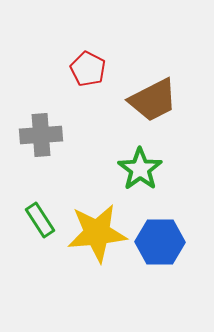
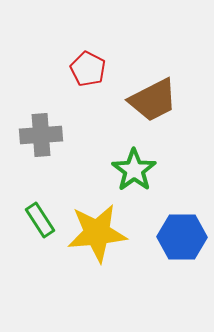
green star: moved 6 px left, 1 px down
blue hexagon: moved 22 px right, 5 px up
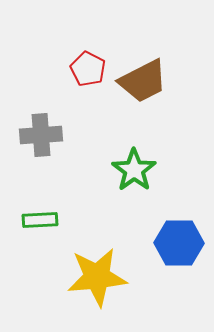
brown trapezoid: moved 10 px left, 19 px up
green rectangle: rotated 60 degrees counterclockwise
yellow star: moved 44 px down
blue hexagon: moved 3 px left, 6 px down
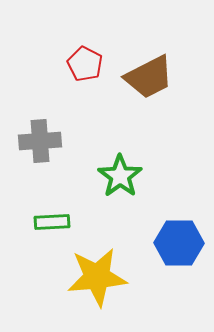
red pentagon: moved 3 px left, 5 px up
brown trapezoid: moved 6 px right, 4 px up
gray cross: moved 1 px left, 6 px down
green star: moved 14 px left, 6 px down
green rectangle: moved 12 px right, 2 px down
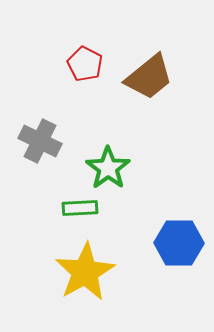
brown trapezoid: rotated 12 degrees counterclockwise
gray cross: rotated 30 degrees clockwise
green star: moved 12 px left, 8 px up
green rectangle: moved 28 px right, 14 px up
yellow star: moved 12 px left, 5 px up; rotated 24 degrees counterclockwise
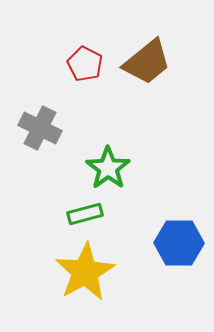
brown trapezoid: moved 2 px left, 15 px up
gray cross: moved 13 px up
green rectangle: moved 5 px right, 6 px down; rotated 12 degrees counterclockwise
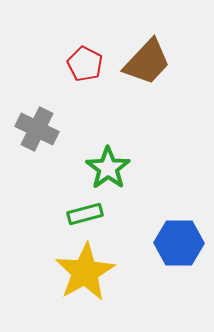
brown trapezoid: rotated 8 degrees counterclockwise
gray cross: moved 3 px left, 1 px down
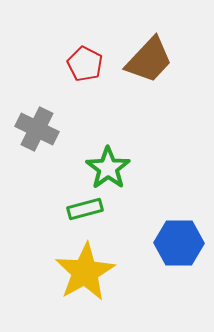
brown trapezoid: moved 2 px right, 2 px up
green rectangle: moved 5 px up
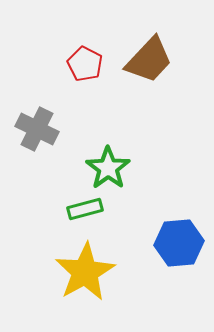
blue hexagon: rotated 6 degrees counterclockwise
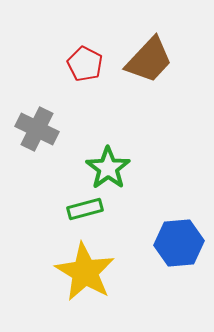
yellow star: rotated 12 degrees counterclockwise
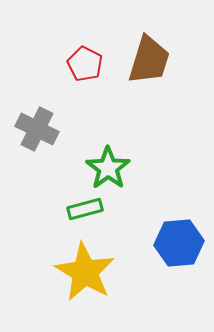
brown trapezoid: rotated 26 degrees counterclockwise
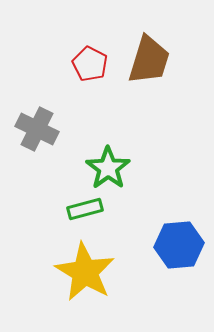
red pentagon: moved 5 px right
blue hexagon: moved 2 px down
